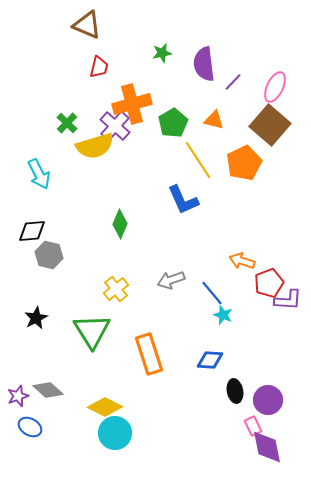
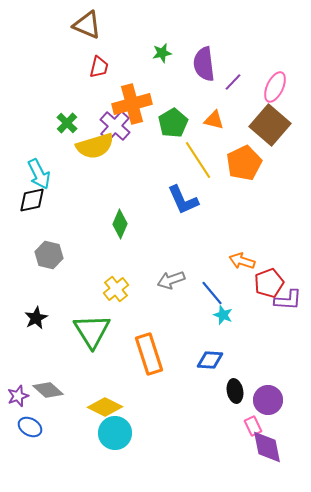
black diamond: moved 31 px up; rotated 8 degrees counterclockwise
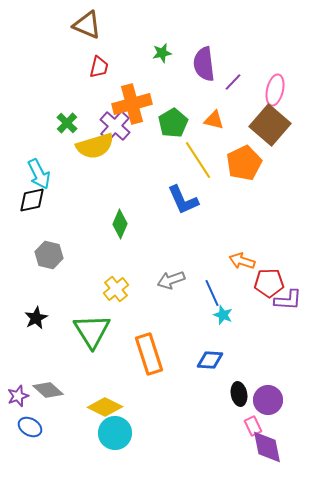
pink ellipse: moved 3 px down; rotated 12 degrees counterclockwise
red pentagon: rotated 20 degrees clockwise
blue line: rotated 16 degrees clockwise
black ellipse: moved 4 px right, 3 px down
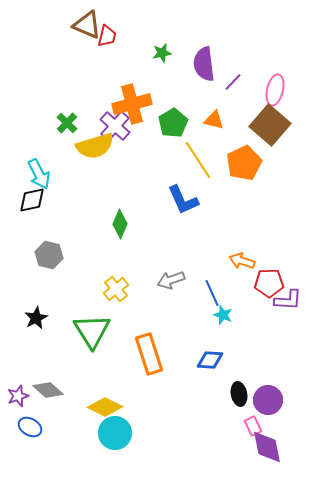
red trapezoid: moved 8 px right, 31 px up
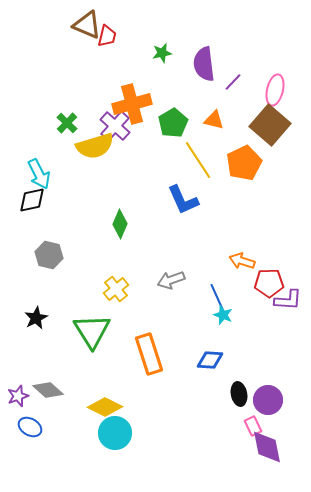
blue line: moved 5 px right, 4 px down
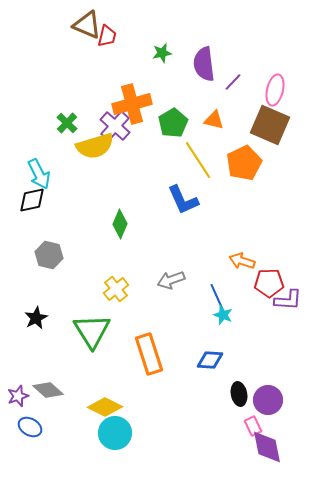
brown square: rotated 18 degrees counterclockwise
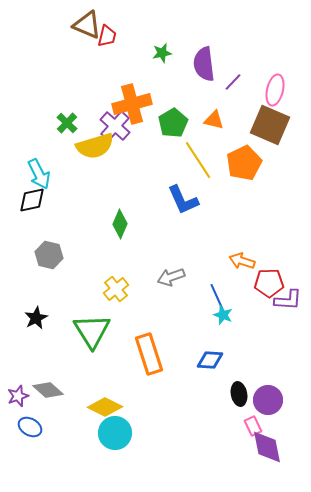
gray arrow: moved 3 px up
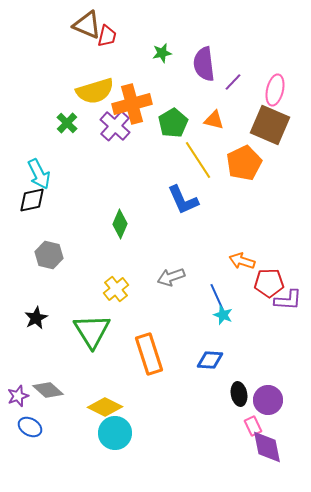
yellow semicircle: moved 55 px up
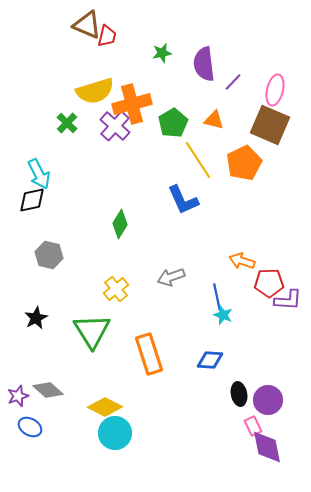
green diamond: rotated 8 degrees clockwise
blue line: rotated 12 degrees clockwise
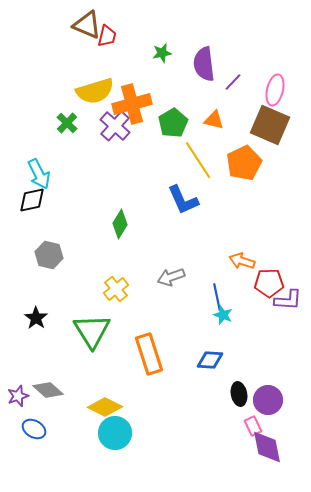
black star: rotated 10 degrees counterclockwise
blue ellipse: moved 4 px right, 2 px down
